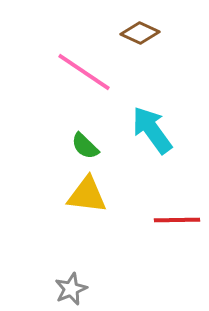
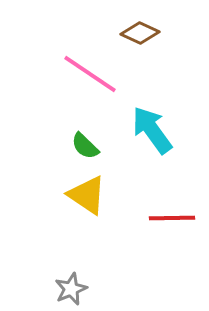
pink line: moved 6 px right, 2 px down
yellow triangle: rotated 27 degrees clockwise
red line: moved 5 px left, 2 px up
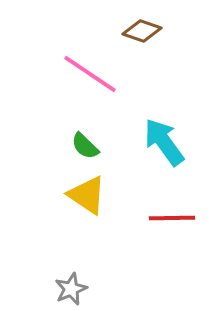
brown diamond: moved 2 px right, 2 px up; rotated 6 degrees counterclockwise
cyan arrow: moved 12 px right, 12 px down
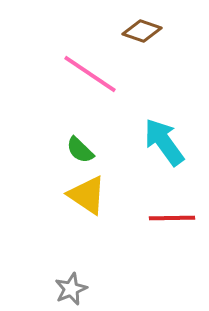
green semicircle: moved 5 px left, 4 px down
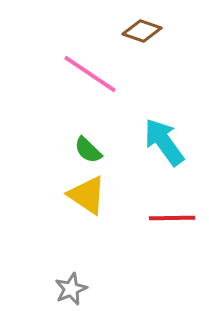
green semicircle: moved 8 px right
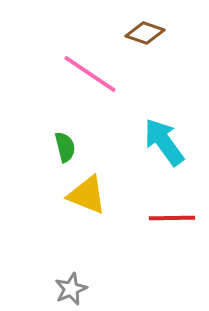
brown diamond: moved 3 px right, 2 px down
green semicircle: moved 23 px left, 3 px up; rotated 148 degrees counterclockwise
yellow triangle: rotated 12 degrees counterclockwise
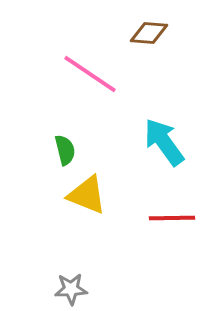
brown diamond: moved 4 px right; rotated 15 degrees counterclockwise
green semicircle: moved 3 px down
gray star: rotated 20 degrees clockwise
